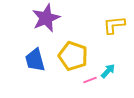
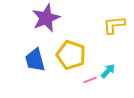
yellow pentagon: moved 2 px left, 1 px up
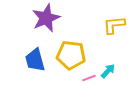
yellow pentagon: rotated 12 degrees counterclockwise
pink line: moved 1 px left, 2 px up
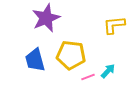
pink line: moved 1 px left, 1 px up
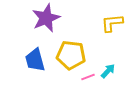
yellow L-shape: moved 2 px left, 2 px up
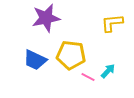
purple star: rotated 12 degrees clockwise
blue trapezoid: rotated 50 degrees counterclockwise
pink line: rotated 48 degrees clockwise
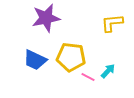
yellow pentagon: moved 2 px down
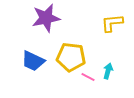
blue trapezoid: moved 2 px left, 1 px down
cyan arrow: rotated 28 degrees counterclockwise
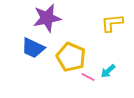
purple star: moved 1 px right
yellow pentagon: rotated 16 degrees clockwise
blue trapezoid: moved 13 px up
cyan arrow: rotated 147 degrees counterclockwise
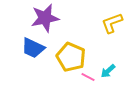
purple star: moved 2 px left
yellow L-shape: rotated 15 degrees counterclockwise
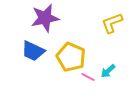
blue trapezoid: moved 3 px down
